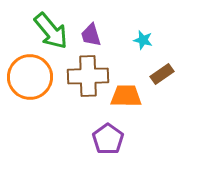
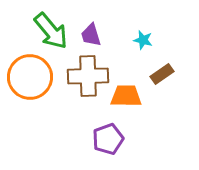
purple pentagon: rotated 16 degrees clockwise
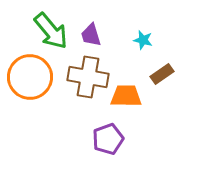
brown cross: moved 1 px down; rotated 12 degrees clockwise
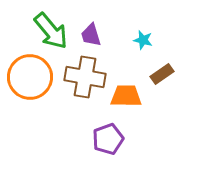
brown cross: moved 3 px left
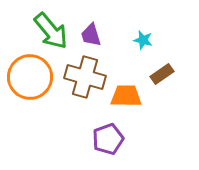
brown cross: rotated 6 degrees clockwise
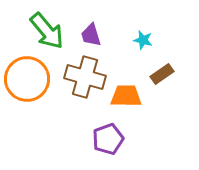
green arrow: moved 4 px left
orange circle: moved 3 px left, 2 px down
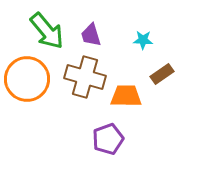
cyan star: rotated 12 degrees counterclockwise
